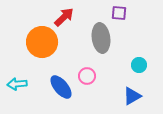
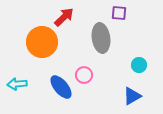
pink circle: moved 3 px left, 1 px up
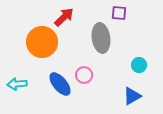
blue ellipse: moved 1 px left, 3 px up
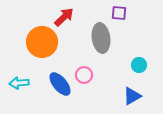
cyan arrow: moved 2 px right, 1 px up
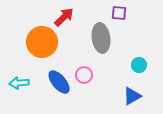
blue ellipse: moved 1 px left, 2 px up
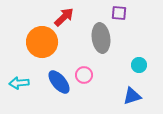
blue triangle: rotated 12 degrees clockwise
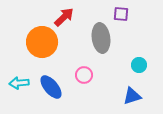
purple square: moved 2 px right, 1 px down
blue ellipse: moved 8 px left, 5 px down
